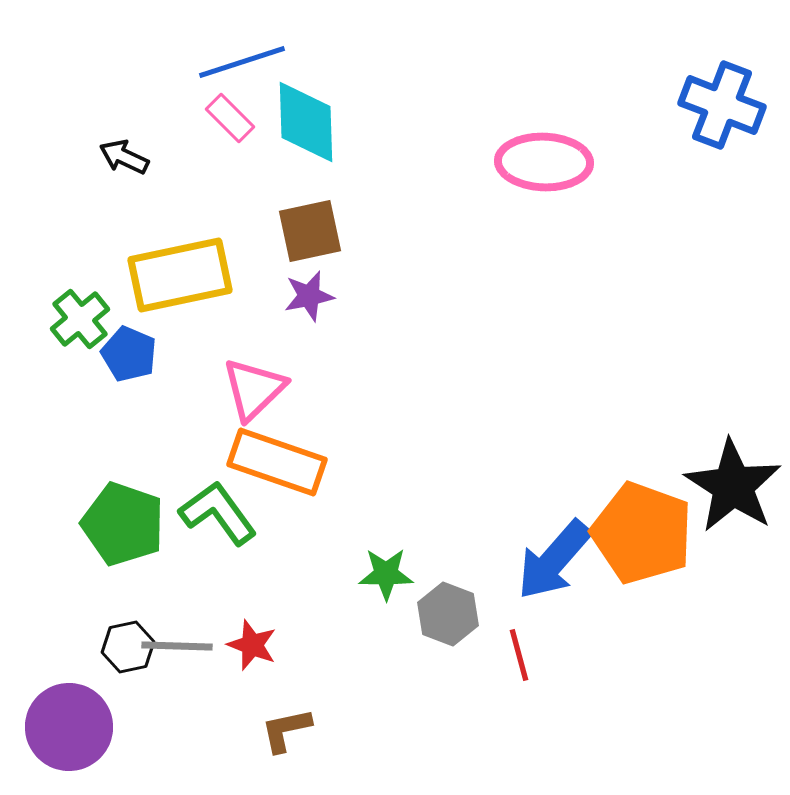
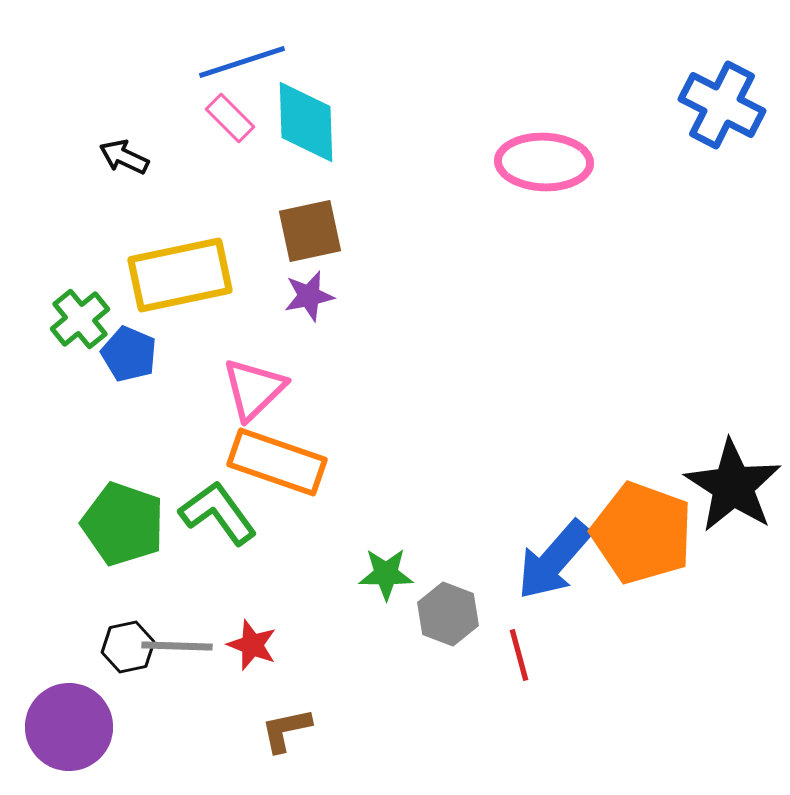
blue cross: rotated 6 degrees clockwise
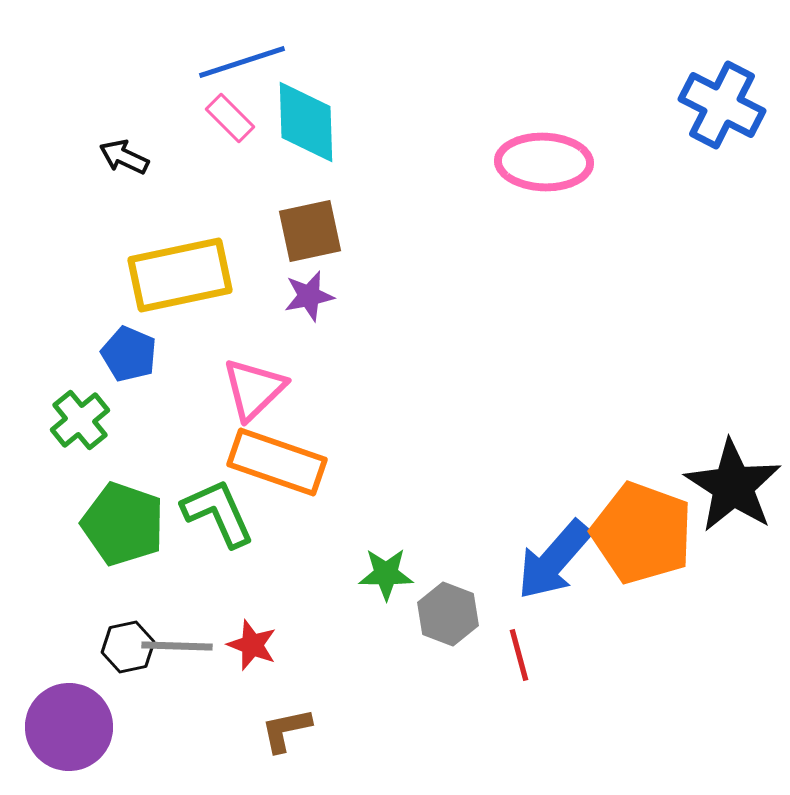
green cross: moved 101 px down
green L-shape: rotated 12 degrees clockwise
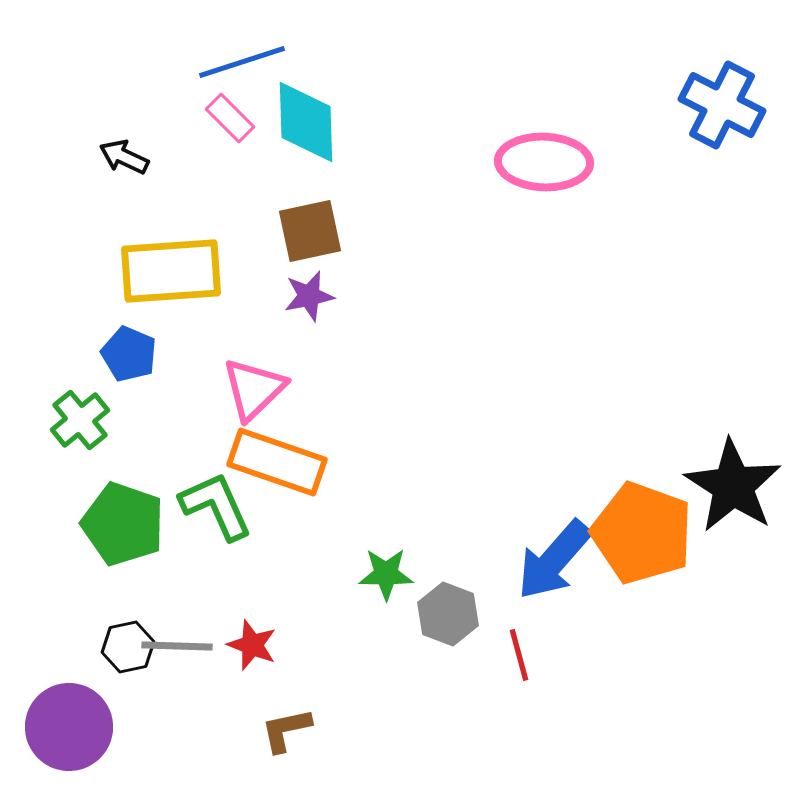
yellow rectangle: moved 9 px left, 4 px up; rotated 8 degrees clockwise
green L-shape: moved 2 px left, 7 px up
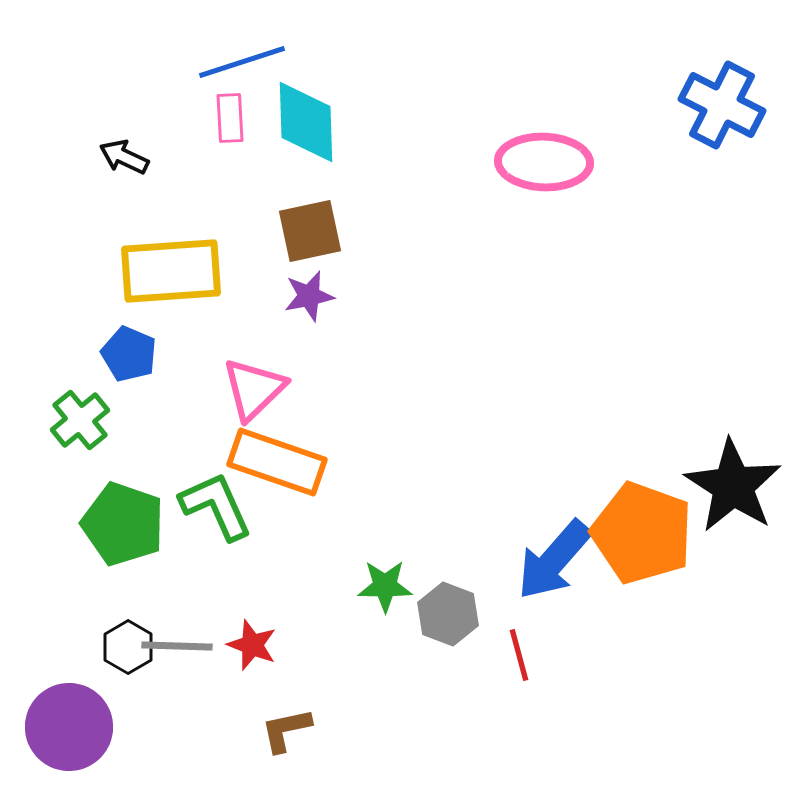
pink rectangle: rotated 42 degrees clockwise
green star: moved 1 px left, 12 px down
black hexagon: rotated 18 degrees counterclockwise
